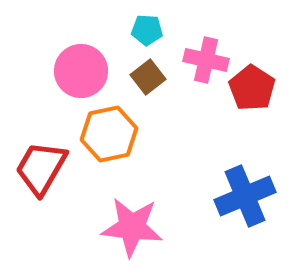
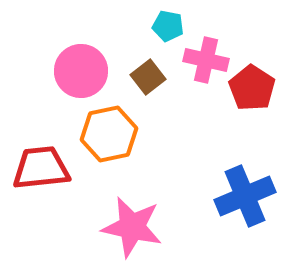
cyan pentagon: moved 21 px right, 4 px up; rotated 8 degrees clockwise
red trapezoid: rotated 54 degrees clockwise
pink star: rotated 6 degrees clockwise
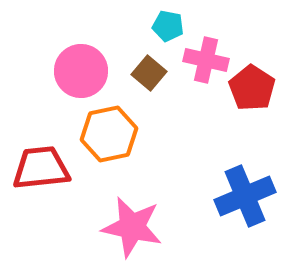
brown square: moved 1 px right, 4 px up; rotated 12 degrees counterclockwise
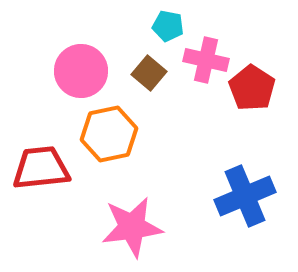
pink star: rotated 20 degrees counterclockwise
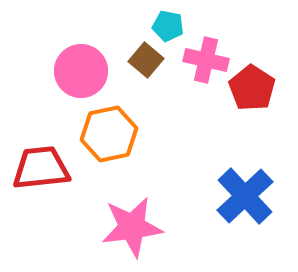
brown square: moved 3 px left, 13 px up
blue cross: rotated 20 degrees counterclockwise
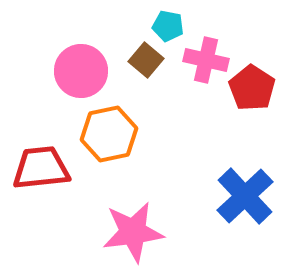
pink star: moved 1 px right, 5 px down
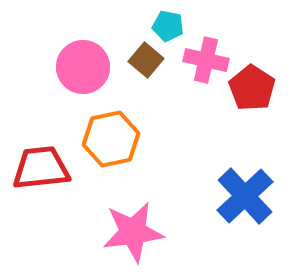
pink circle: moved 2 px right, 4 px up
orange hexagon: moved 2 px right, 5 px down
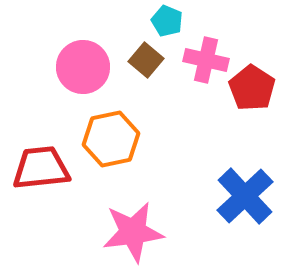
cyan pentagon: moved 1 px left, 5 px up; rotated 12 degrees clockwise
